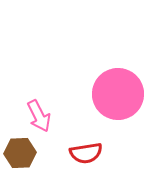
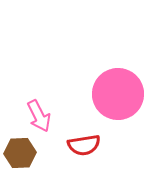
red semicircle: moved 2 px left, 8 px up
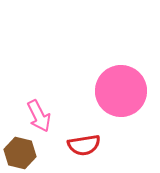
pink circle: moved 3 px right, 3 px up
brown hexagon: rotated 16 degrees clockwise
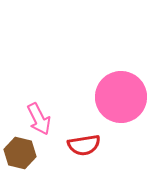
pink circle: moved 6 px down
pink arrow: moved 3 px down
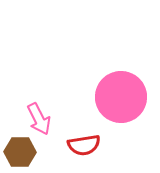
brown hexagon: moved 1 px up; rotated 12 degrees counterclockwise
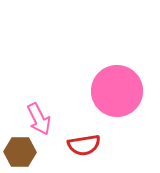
pink circle: moved 4 px left, 6 px up
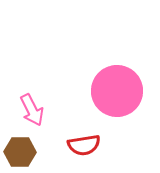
pink arrow: moved 7 px left, 9 px up
